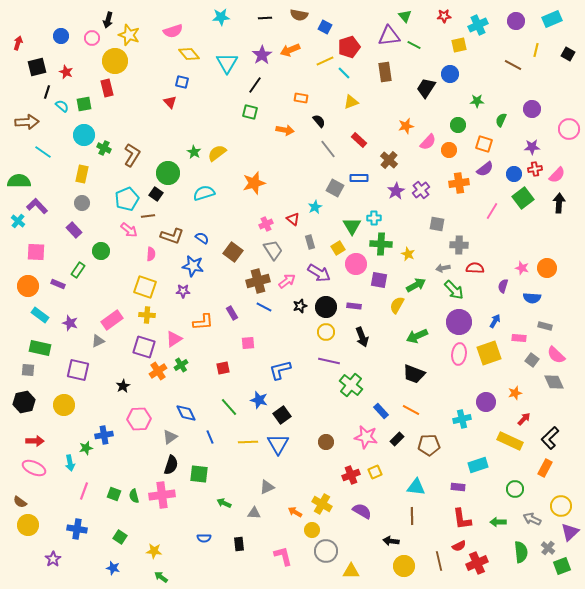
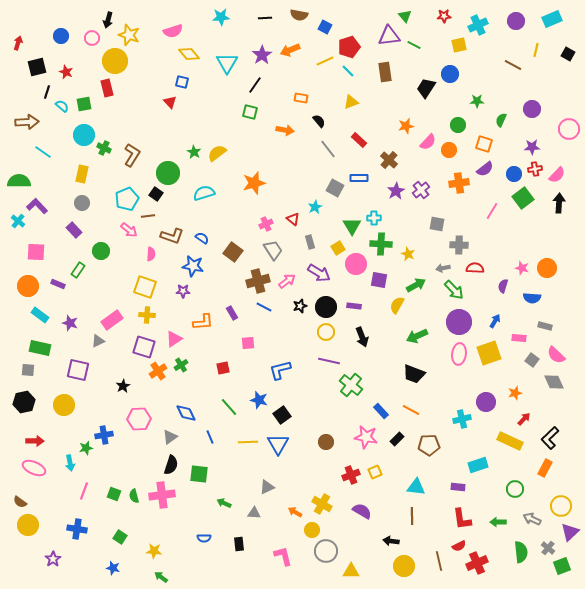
cyan line at (344, 73): moved 4 px right, 2 px up
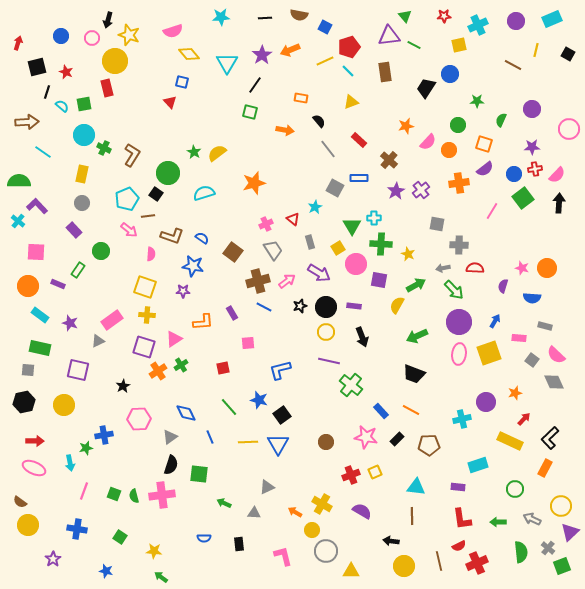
blue star at (113, 568): moved 7 px left, 3 px down
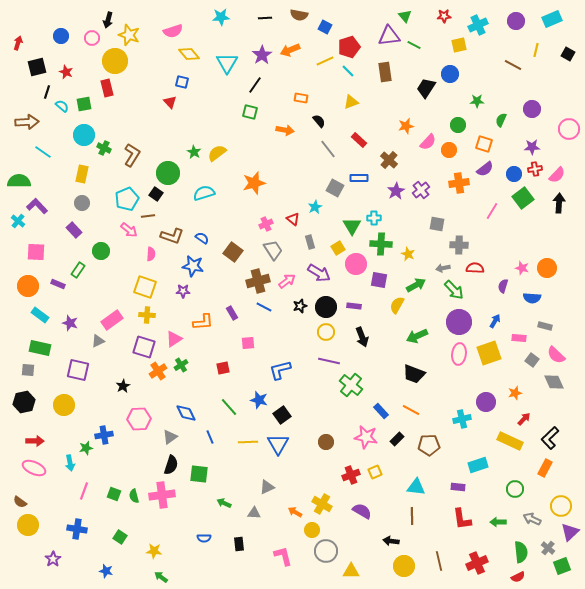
red semicircle at (459, 546): moved 59 px right, 31 px down
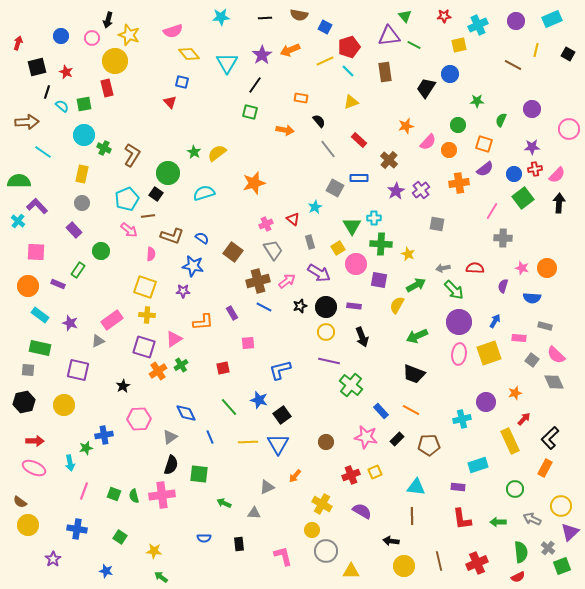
gray cross at (459, 245): moved 44 px right, 7 px up
yellow rectangle at (510, 441): rotated 40 degrees clockwise
orange arrow at (295, 512): moved 36 px up; rotated 80 degrees counterclockwise
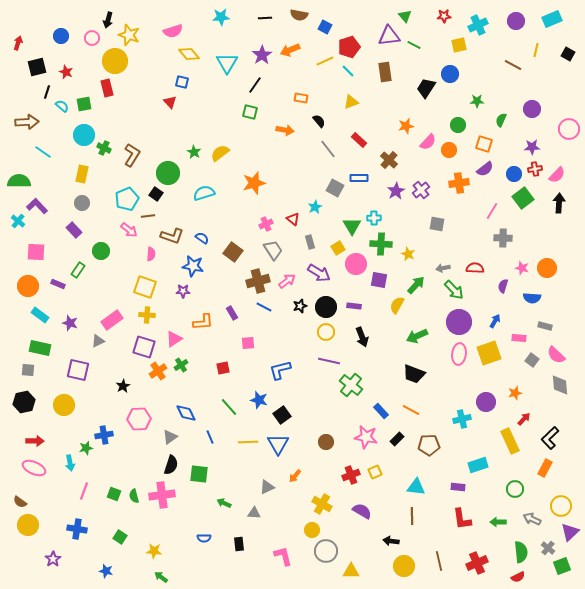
yellow semicircle at (217, 153): moved 3 px right
green arrow at (416, 285): rotated 18 degrees counterclockwise
gray diamond at (554, 382): moved 6 px right, 3 px down; rotated 20 degrees clockwise
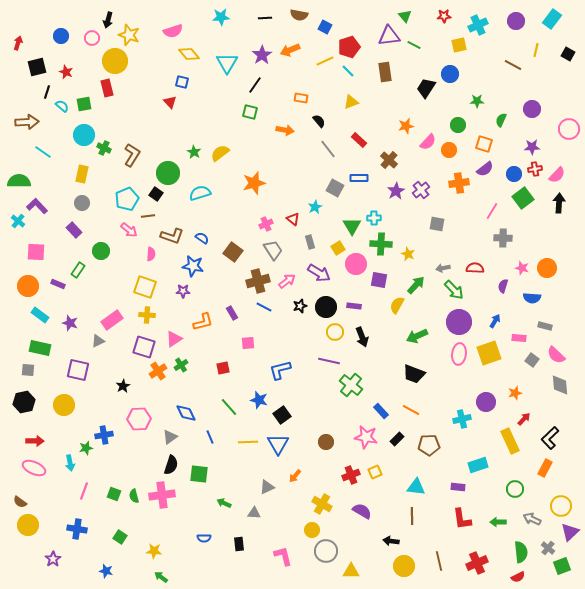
cyan rectangle at (552, 19): rotated 30 degrees counterclockwise
cyan semicircle at (204, 193): moved 4 px left
orange L-shape at (203, 322): rotated 10 degrees counterclockwise
yellow circle at (326, 332): moved 9 px right
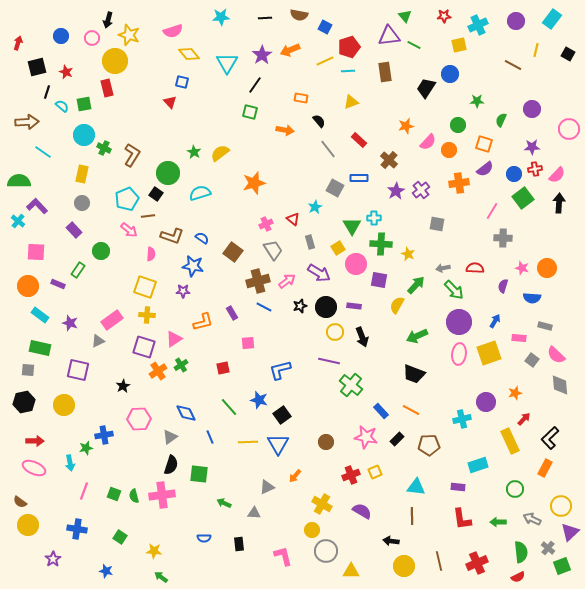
cyan line at (348, 71): rotated 48 degrees counterclockwise
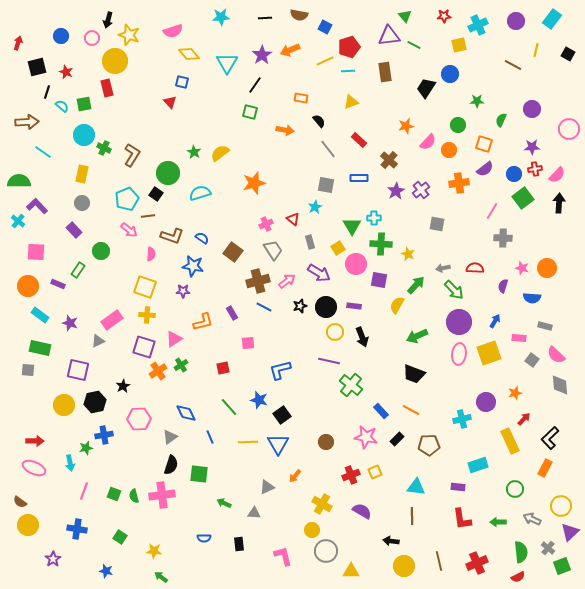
gray square at (335, 188): moved 9 px left, 3 px up; rotated 18 degrees counterclockwise
black hexagon at (24, 402): moved 71 px right
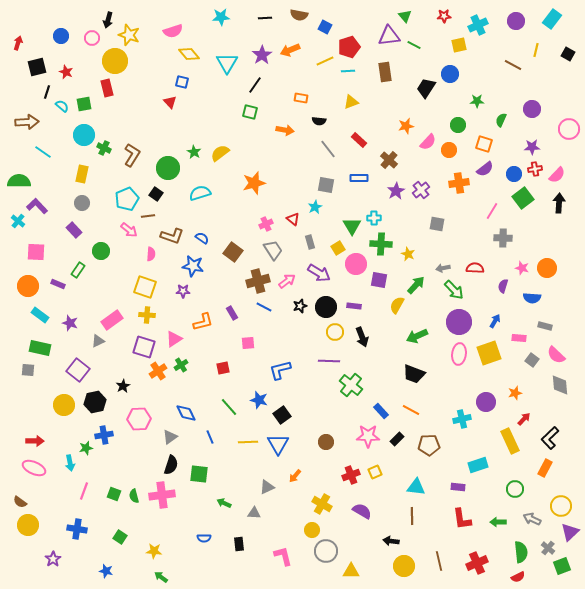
black semicircle at (319, 121): rotated 136 degrees clockwise
green circle at (168, 173): moved 5 px up
purple line at (329, 361): rotated 10 degrees counterclockwise
purple square at (78, 370): rotated 25 degrees clockwise
pink star at (366, 437): moved 2 px right, 1 px up; rotated 10 degrees counterclockwise
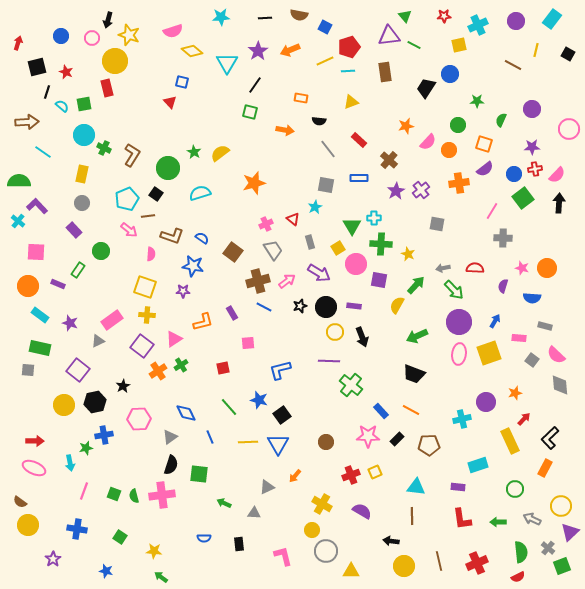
yellow diamond at (189, 54): moved 3 px right, 3 px up; rotated 10 degrees counterclockwise
purple star at (262, 55): moved 4 px left, 4 px up
purple square at (144, 347): moved 2 px left, 1 px up; rotated 20 degrees clockwise
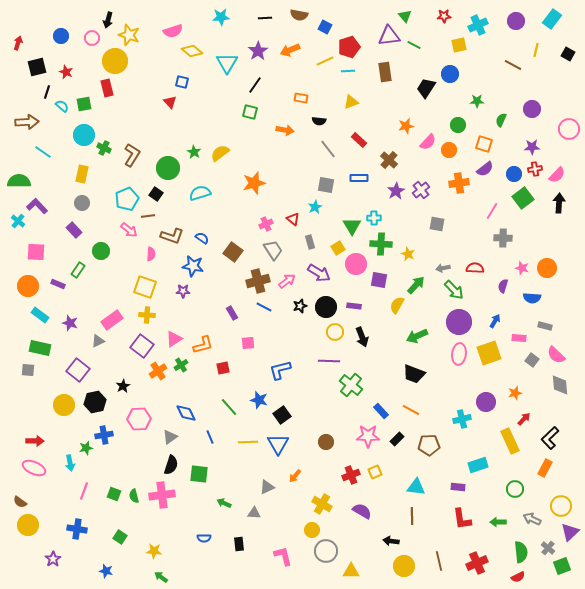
orange L-shape at (203, 322): moved 23 px down
